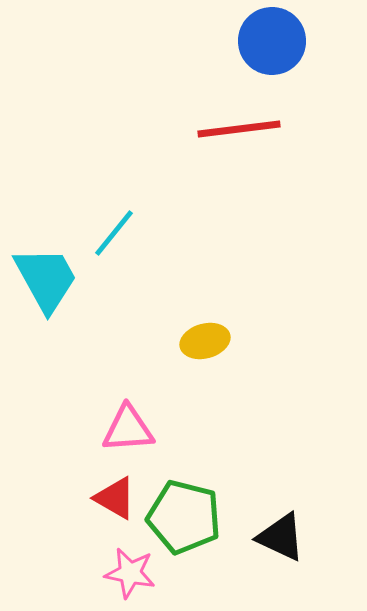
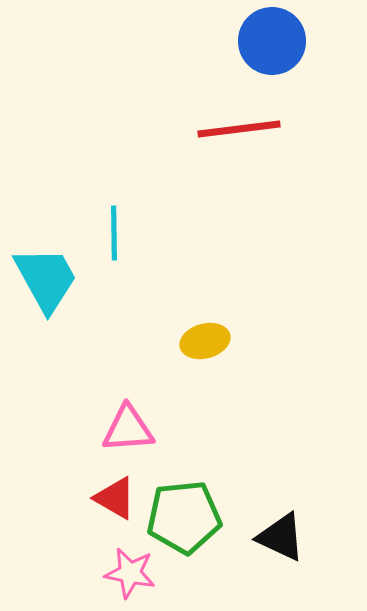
cyan line: rotated 40 degrees counterclockwise
green pentagon: rotated 20 degrees counterclockwise
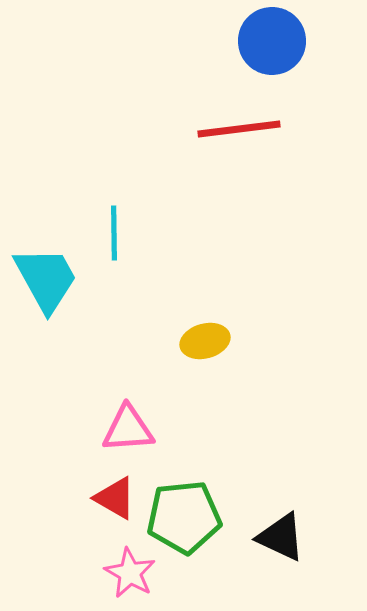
pink star: rotated 18 degrees clockwise
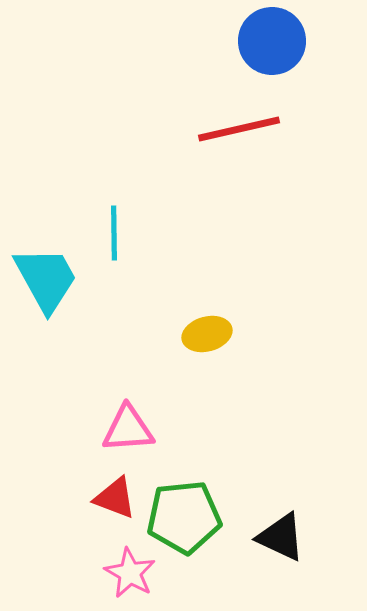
red line: rotated 6 degrees counterclockwise
yellow ellipse: moved 2 px right, 7 px up
red triangle: rotated 9 degrees counterclockwise
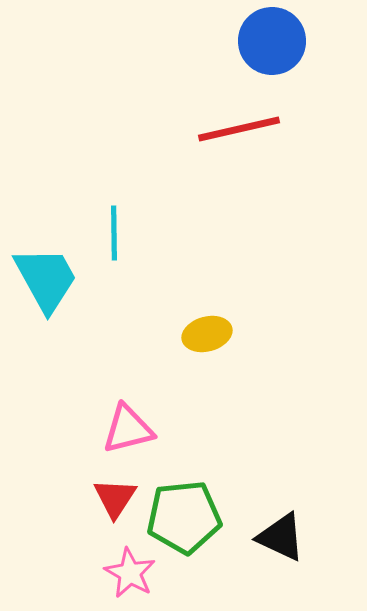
pink triangle: rotated 10 degrees counterclockwise
red triangle: rotated 42 degrees clockwise
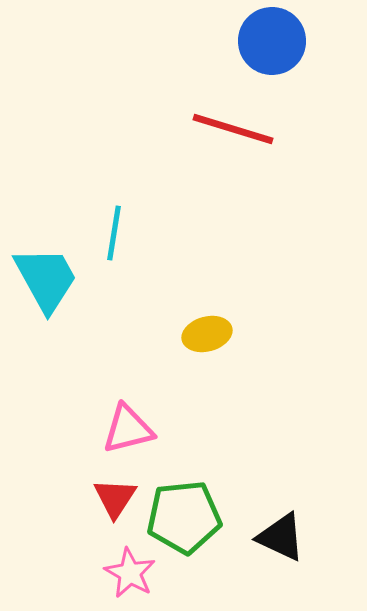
red line: moved 6 px left; rotated 30 degrees clockwise
cyan line: rotated 10 degrees clockwise
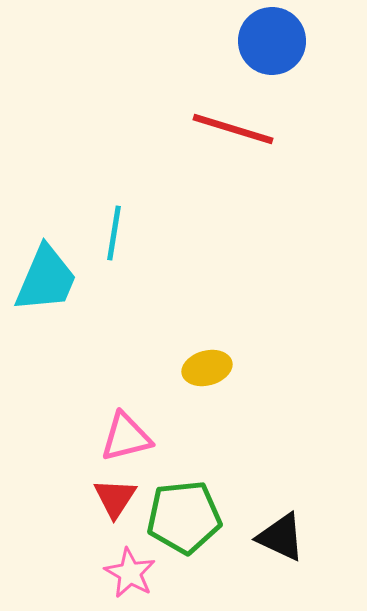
cyan trapezoid: rotated 52 degrees clockwise
yellow ellipse: moved 34 px down
pink triangle: moved 2 px left, 8 px down
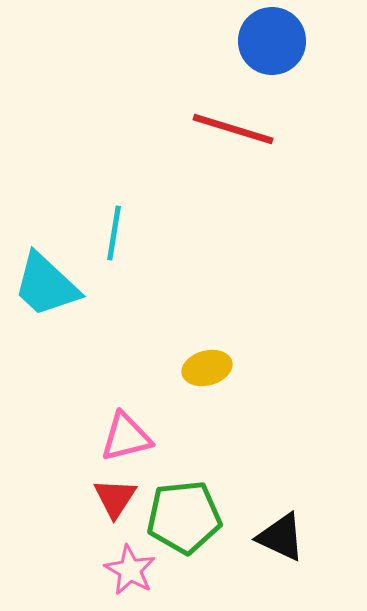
cyan trapezoid: moved 6 px down; rotated 110 degrees clockwise
pink star: moved 3 px up
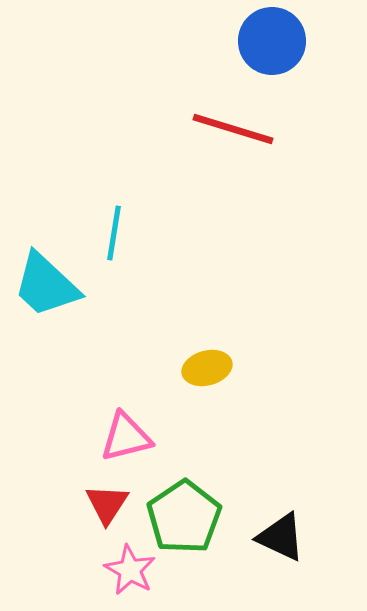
red triangle: moved 8 px left, 6 px down
green pentagon: rotated 28 degrees counterclockwise
